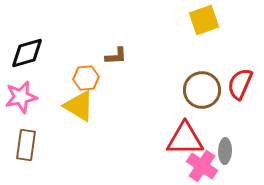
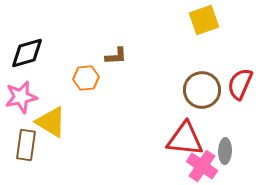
yellow triangle: moved 28 px left, 16 px down
red triangle: rotated 6 degrees clockwise
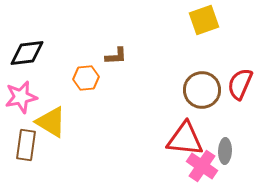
black diamond: rotated 9 degrees clockwise
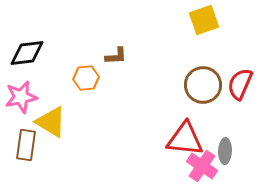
brown circle: moved 1 px right, 5 px up
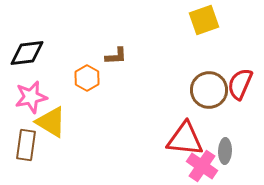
orange hexagon: moved 1 px right; rotated 25 degrees counterclockwise
brown circle: moved 6 px right, 5 px down
pink star: moved 10 px right
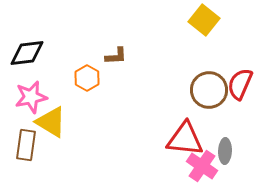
yellow square: rotated 32 degrees counterclockwise
